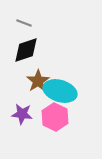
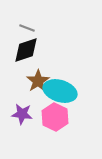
gray line: moved 3 px right, 5 px down
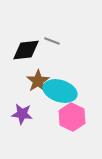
gray line: moved 25 px right, 13 px down
black diamond: rotated 12 degrees clockwise
pink hexagon: moved 17 px right
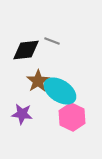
cyan ellipse: rotated 16 degrees clockwise
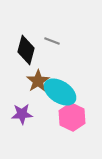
black diamond: rotated 68 degrees counterclockwise
cyan ellipse: moved 1 px down
purple star: rotated 10 degrees counterclockwise
